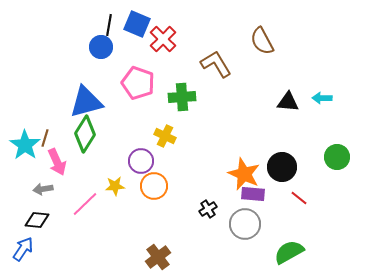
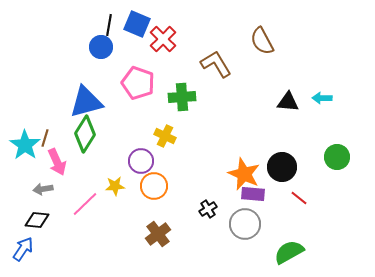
brown cross: moved 23 px up
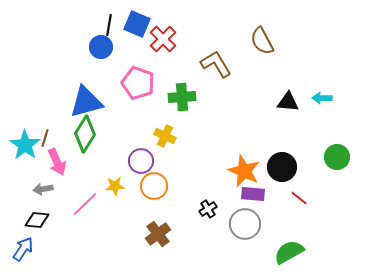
orange star: moved 3 px up
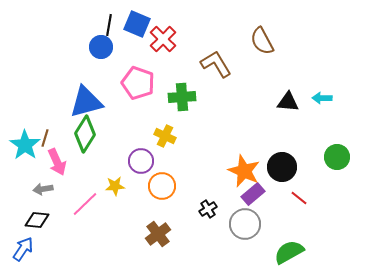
orange circle: moved 8 px right
purple rectangle: rotated 45 degrees counterclockwise
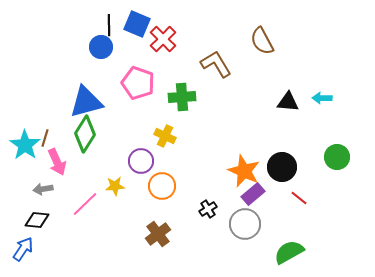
black line: rotated 10 degrees counterclockwise
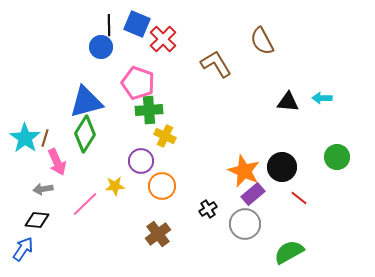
green cross: moved 33 px left, 13 px down
cyan star: moved 7 px up
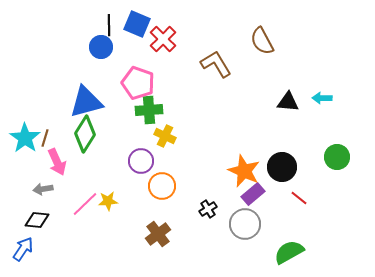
yellow star: moved 7 px left, 15 px down
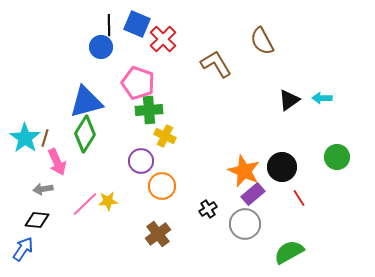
black triangle: moved 1 px right, 2 px up; rotated 40 degrees counterclockwise
red line: rotated 18 degrees clockwise
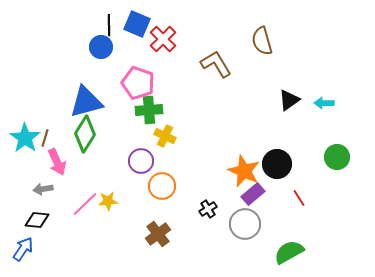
brown semicircle: rotated 12 degrees clockwise
cyan arrow: moved 2 px right, 5 px down
black circle: moved 5 px left, 3 px up
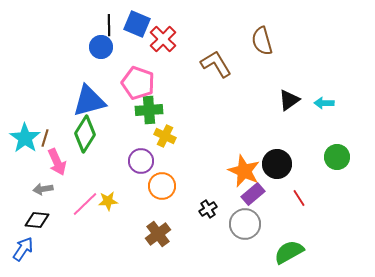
blue triangle: moved 3 px right, 1 px up
